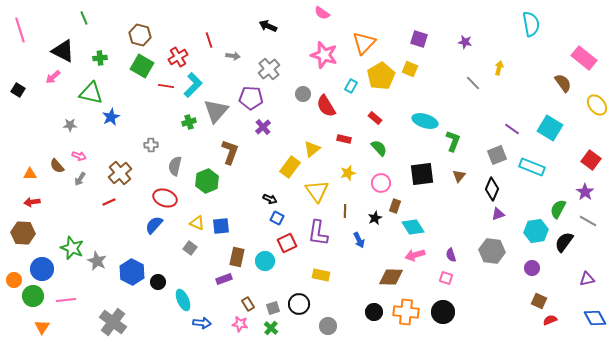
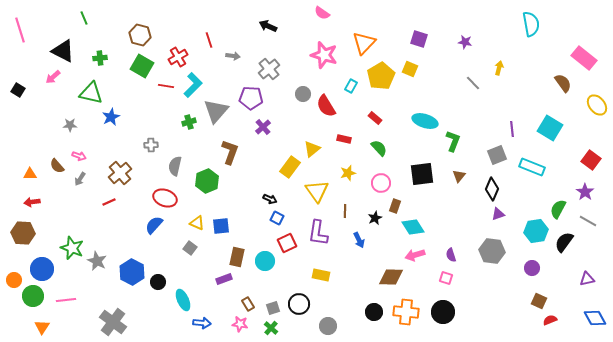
purple line at (512, 129): rotated 49 degrees clockwise
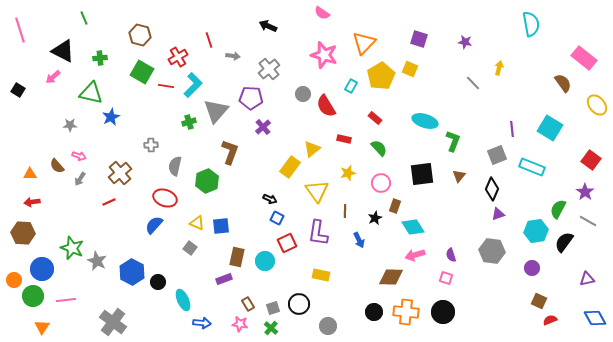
green square at (142, 66): moved 6 px down
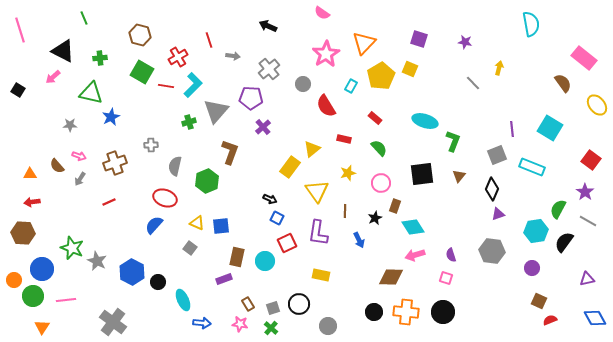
pink star at (324, 55): moved 2 px right, 1 px up; rotated 24 degrees clockwise
gray circle at (303, 94): moved 10 px up
brown cross at (120, 173): moved 5 px left, 10 px up; rotated 20 degrees clockwise
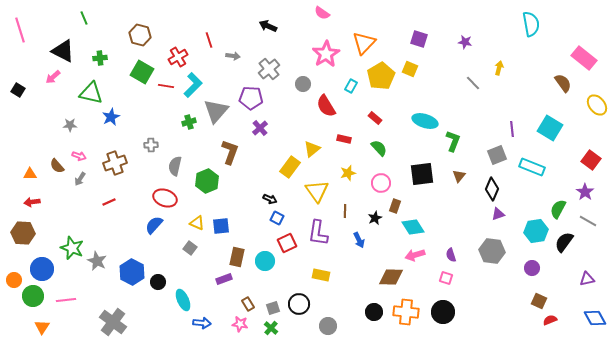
purple cross at (263, 127): moved 3 px left, 1 px down
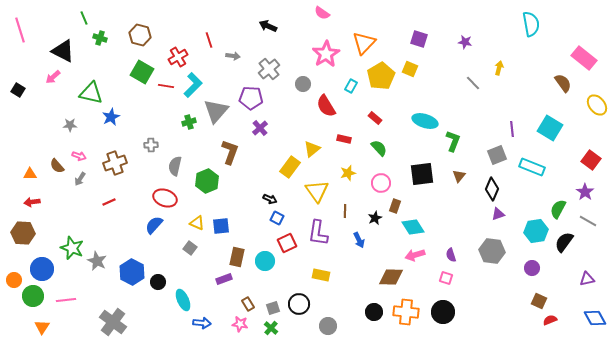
green cross at (100, 58): moved 20 px up; rotated 24 degrees clockwise
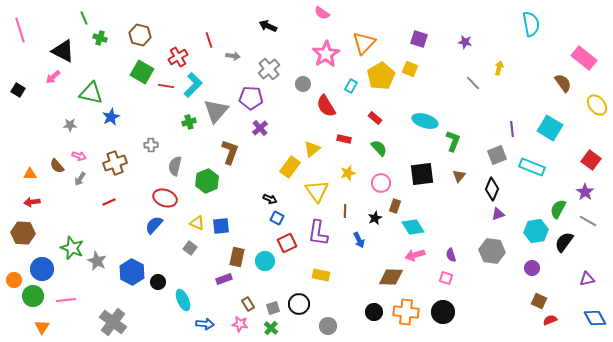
blue arrow at (202, 323): moved 3 px right, 1 px down
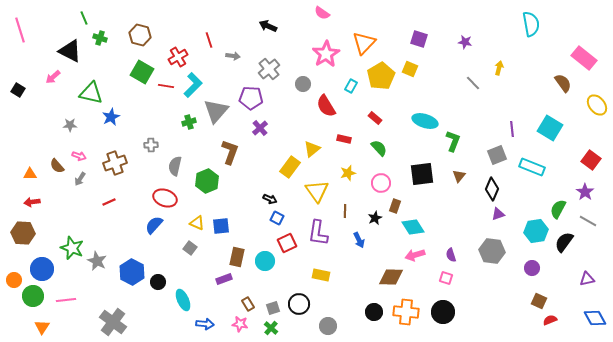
black triangle at (63, 51): moved 7 px right
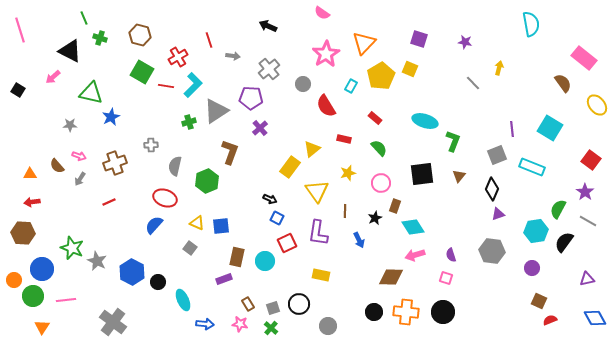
gray triangle at (216, 111): rotated 16 degrees clockwise
